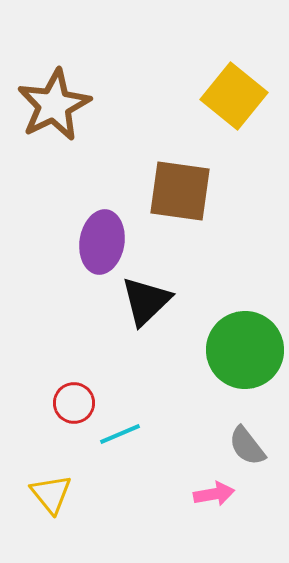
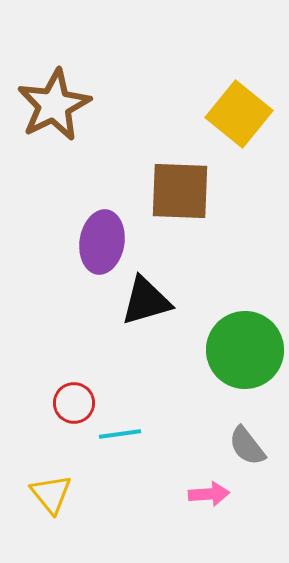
yellow square: moved 5 px right, 18 px down
brown square: rotated 6 degrees counterclockwise
black triangle: rotated 28 degrees clockwise
cyan line: rotated 15 degrees clockwise
pink arrow: moved 5 px left; rotated 6 degrees clockwise
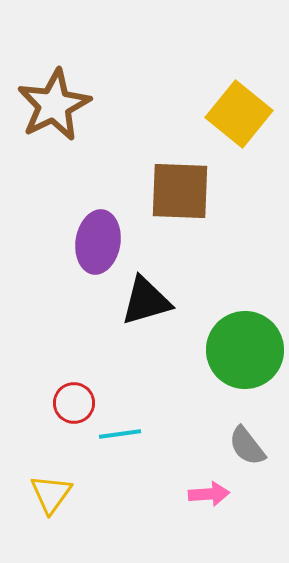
purple ellipse: moved 4 px left
yellow triangle: rotated 15 degrees clockwise
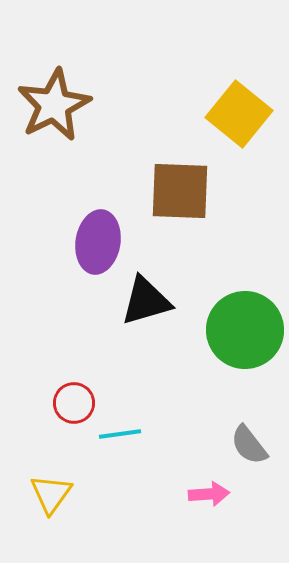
green circle: moved 20 px up
gray semicircle: moved 2 px right, 1 px up
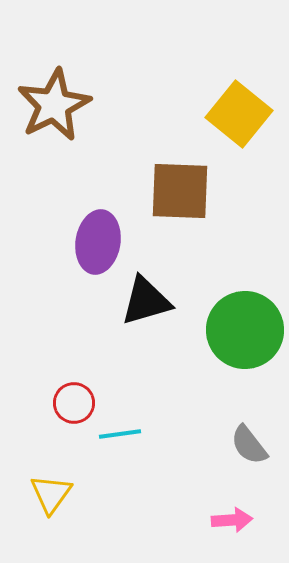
pink arrow: moved 23 px right, 26 px down
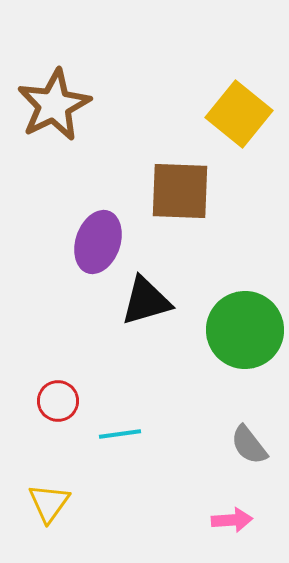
purple ellipse: rotated 10 degrees clockwise
red circle: moved 16 px left, 2 px up
yellow triangle: moved 2 px left, 9 px down
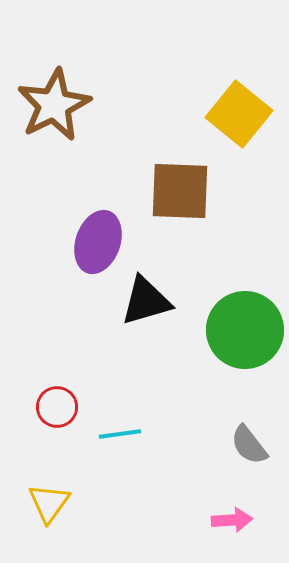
red circle: moved 1 px left, 6 px down
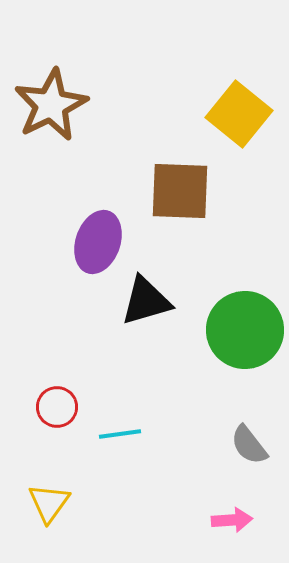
brown star: moved 3 px left
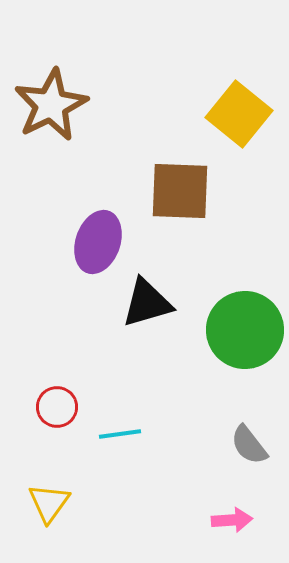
black triangle: moved 1 px right, 2 px down
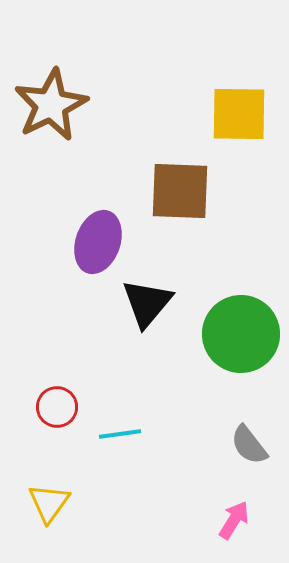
yellow square: rotated 38 degrees counterclockwise
black triangle: rotated 34 degrees counterclockwise
green circle: moved 4 px left, 4 px down
pink arrow: moved 2 px right; rotated 54 degrees counterclockwise
